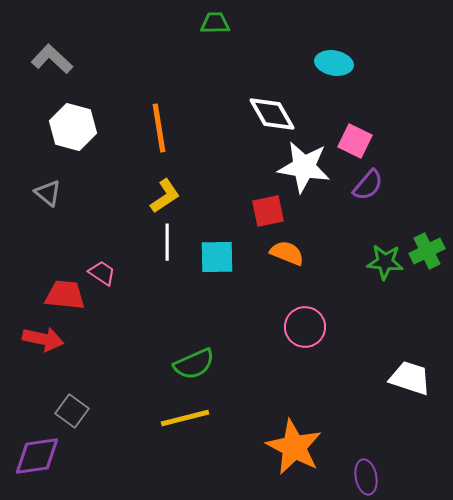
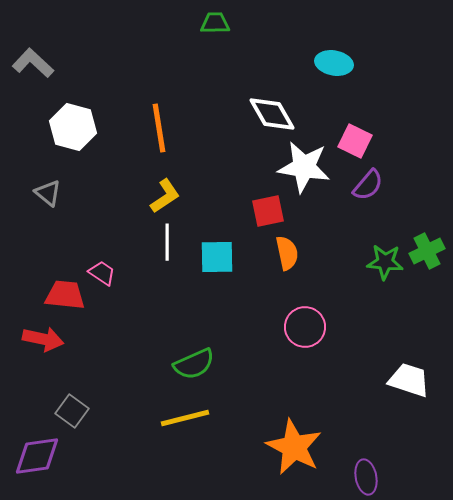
gray L-shape: moved 19 px left, 4 px down
orange semicircle: rotated 56 degrees clockwise
white trapezoid: moved 1 px left, 2 px down
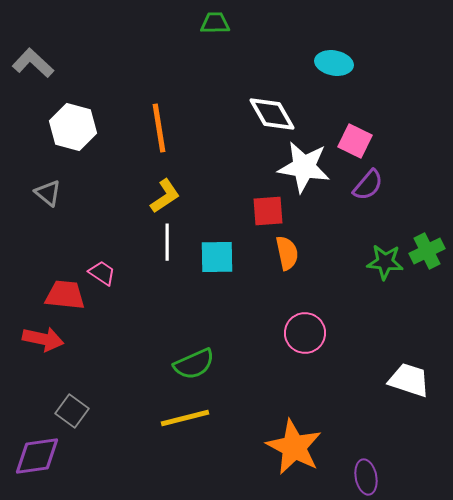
red square: rotated 8 degrees clockwise
pink circle: moved 6 px down
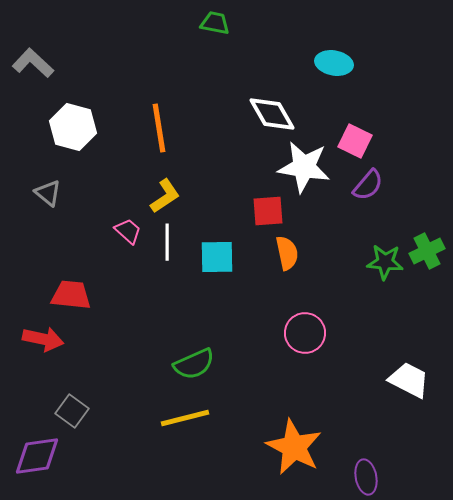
green trapezoid: rotated 12 degrees clockwise
pink trapezoid: moved 26 px right, 42 px up; rotated 8 degrees clockwise
red trapezoid: moved 6 px right
white trapezoid: rotated 9 degrees clockwise
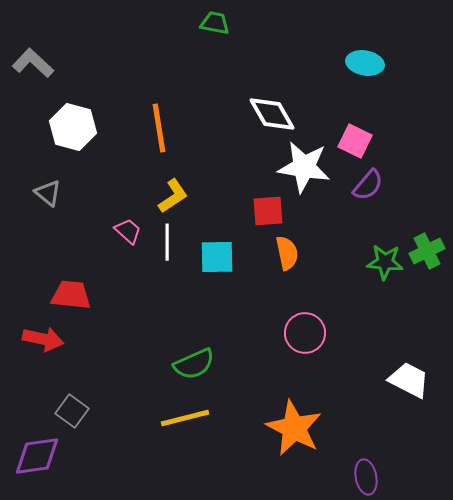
cyan ellipse: moved 31 px right
yellow L-shape: moved 8 px right
orange star: moved 19 px up
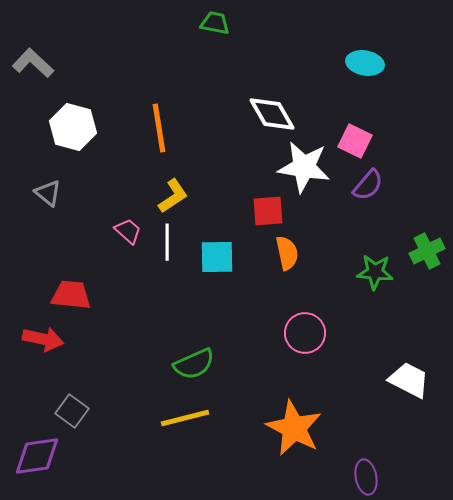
green star: moved 10 px left, 10 px down
